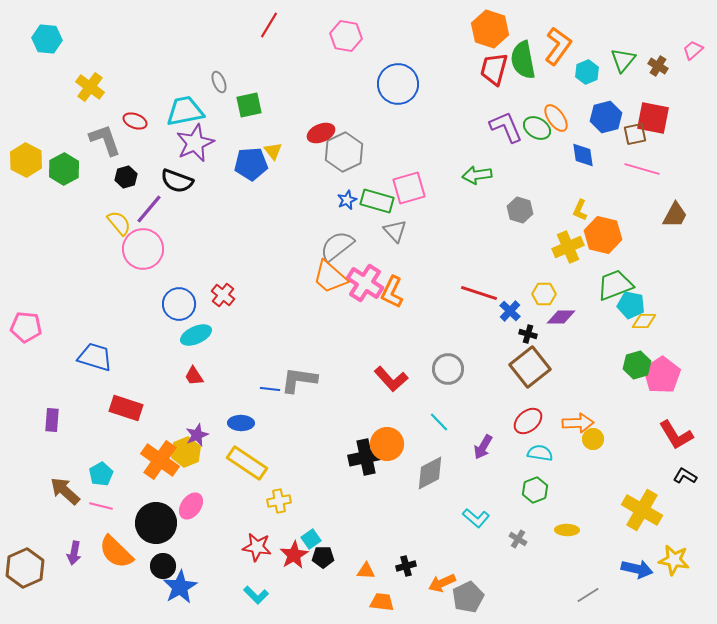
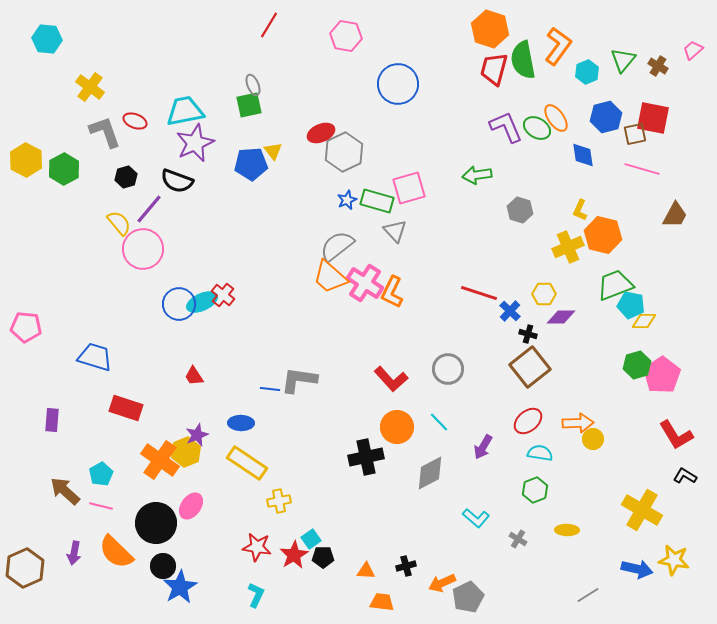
gray ellipse at (219, 82): moved 34 px right, 3 px down
gray L-shape at (105, 140): moved 8 px up
cyan ellipse at (196, 335): moved 6 px right, 33 px up
orange circle at (387, 444): moved 10 px right, 17 px up
cyan L-shape at (256, 595): rotated 110 degrees counterclockwise
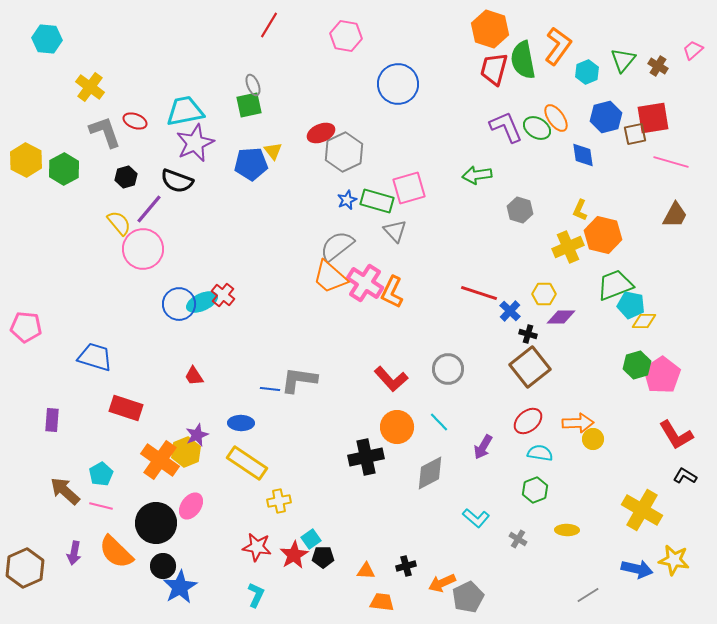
red square at (653, 118): rotated 20 degrees counterclockwise
pink line at (642, 169): moved 29 px right, 7 px up
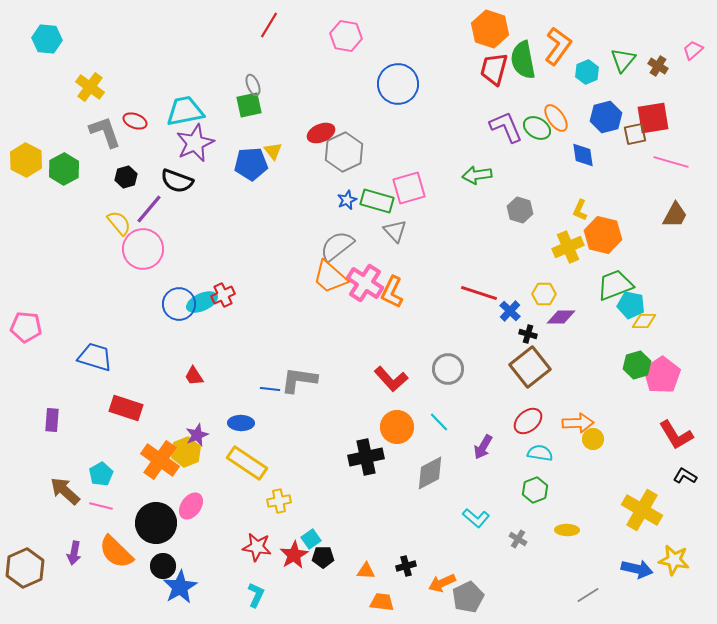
red cross at (223, 295): rotated 25 degrees clockwise
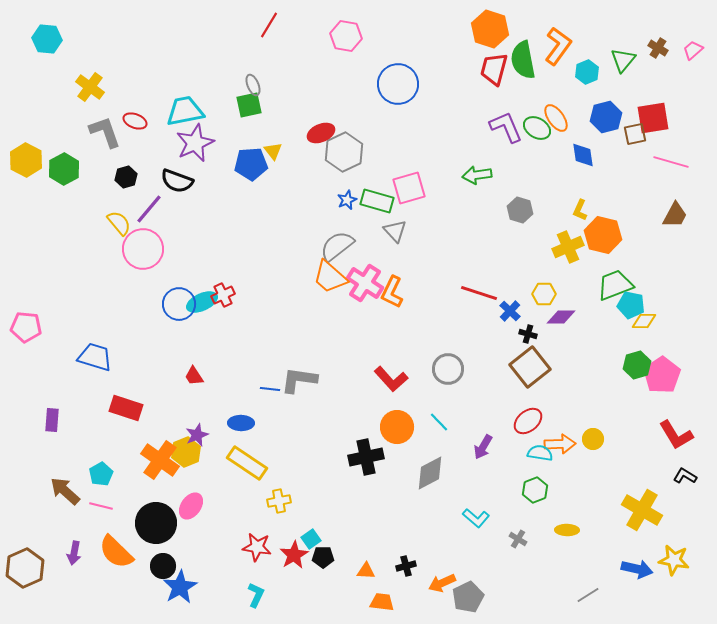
brown cross at (658, 66): moved 18 px up
orange arrow at (578, 423): moved 18 px left, 21 px down
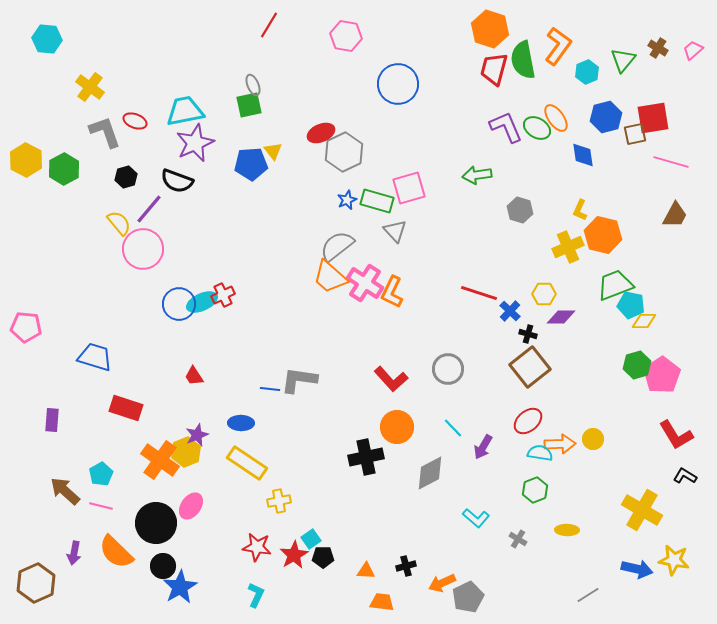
cyan line at (439, 422): moved 14 px right, 6 px down
brown hexagon at (25, 568): moved 11 px right, 15 px down
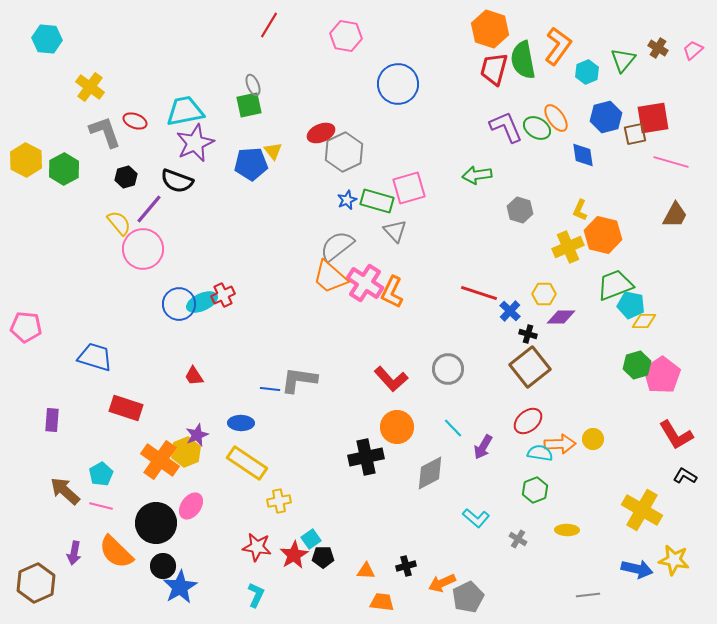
gray line at (588, 595): rotated 25 degrees clockwise
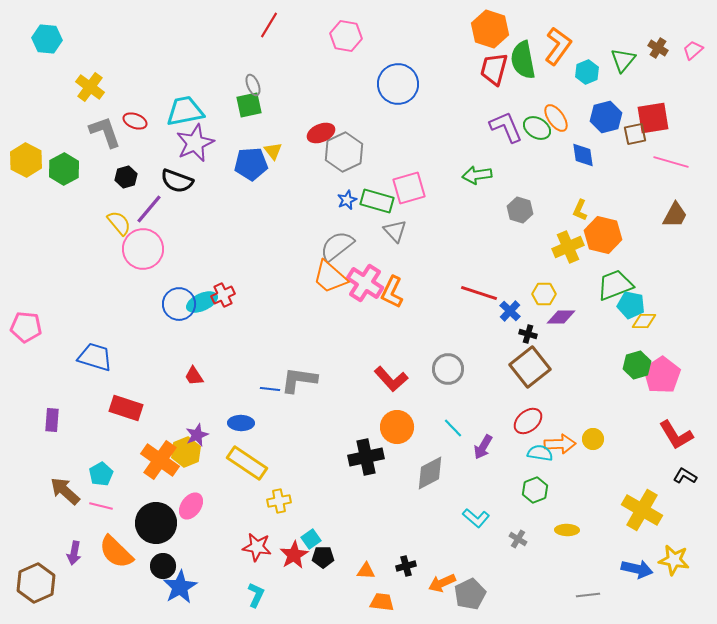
gray pentagon at (468, 597): moved 2 px right, 3 px up
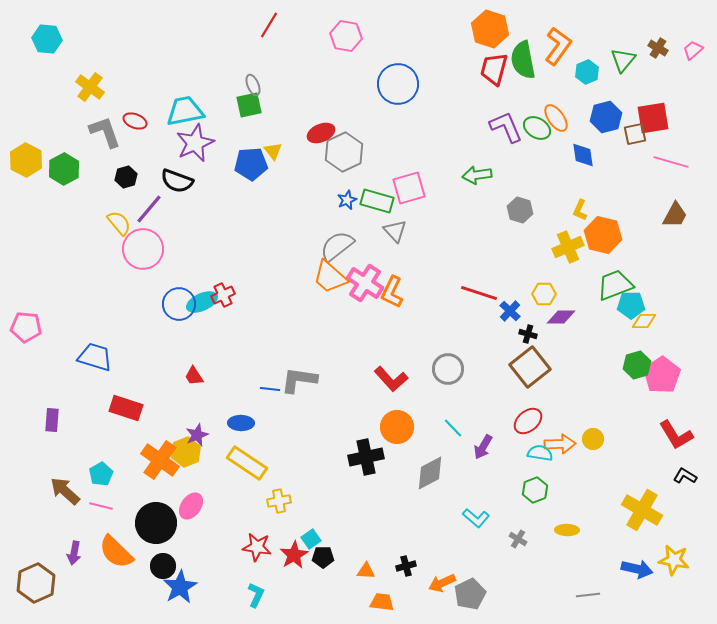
cyan pentagon at (631, 305): rotated 12 degrees counterclockwise
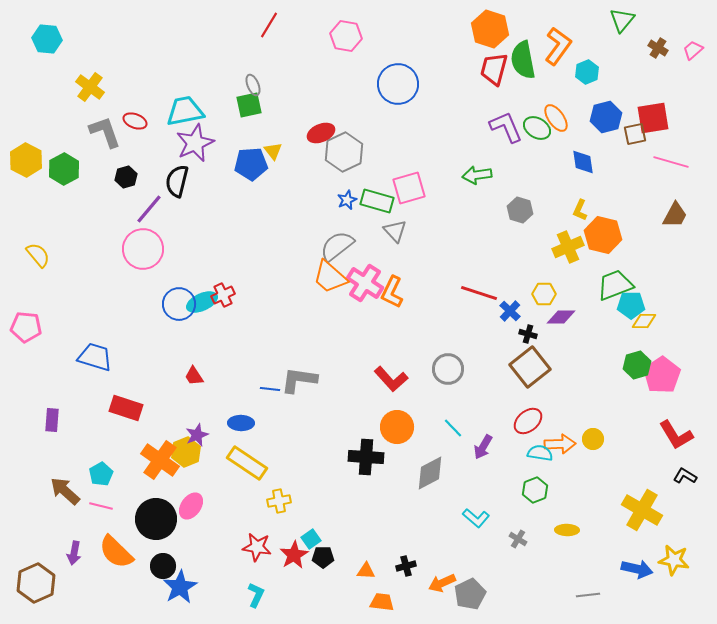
green triangle at (623, 60): moved 1 px left, 40 px up
blue diamond at (583, 155): moved 7 px down
black semicircle at (177, 181): rotated 84 degrees clockwise
yellow semicircle at (119, 223): moved 81 px left, 32 px down
black cross at (366, 457): rotated 16 degrees clockwise
black circle at (156, 523): moved 4 px up
